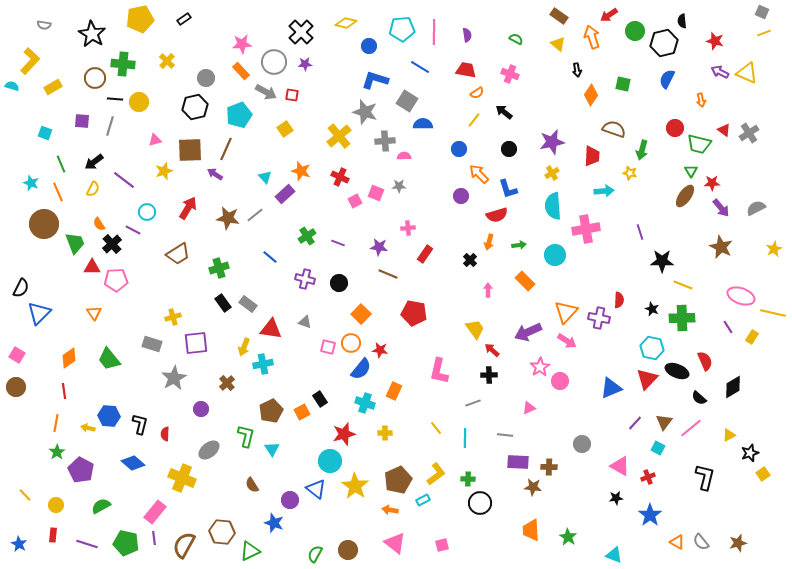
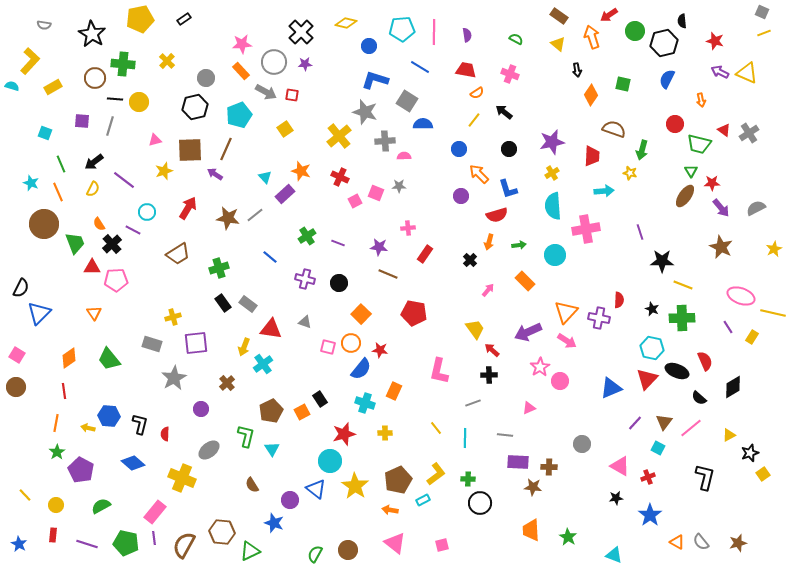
red circle at (675, 128): moved 4 px up
pink arrow at (488, 290): rotated 40 degrees clockwise
cyan cross at (263, 364): rotated 24 degrees counterclockwise
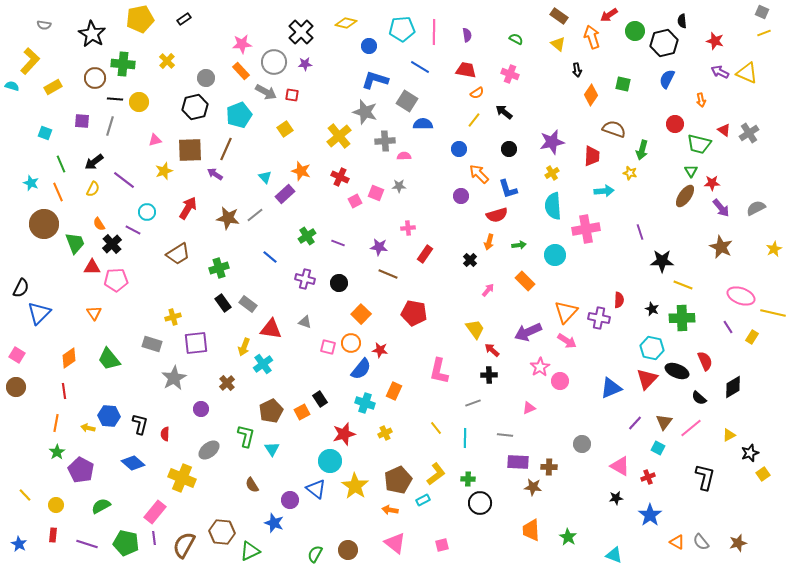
yellow cross at (385, 433): rotated 24 degrees counterclockwise
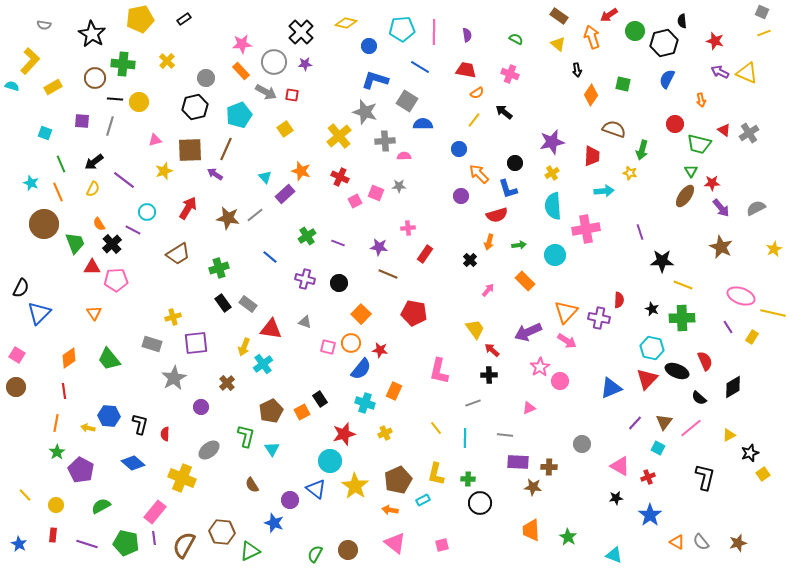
black circle at (509, 149): moved 6 px right, 14 px down
purple circle at (201, 409): moved 2 px up
yellow L-shape at (436, 474): rotated 140 degrees clockwise
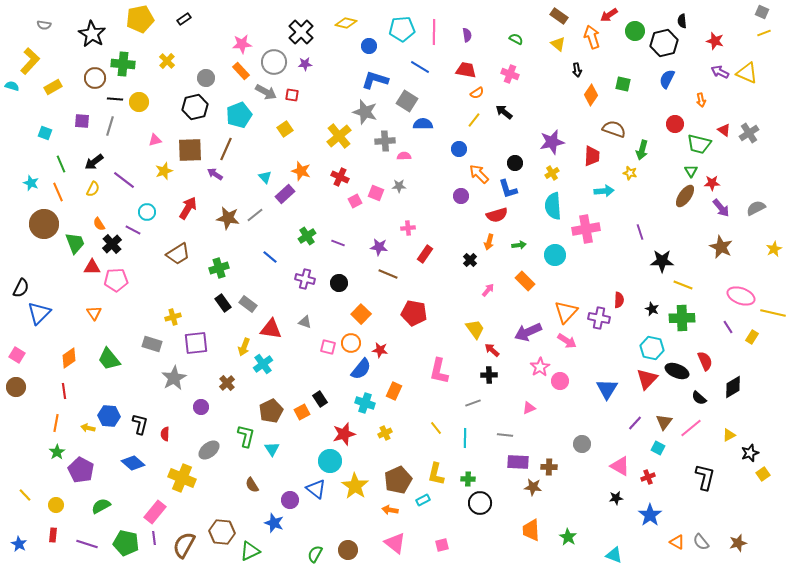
blue triangle at (611, 388): moved 4 px left, 1 px down; rotated 35 degrees counterclockwise
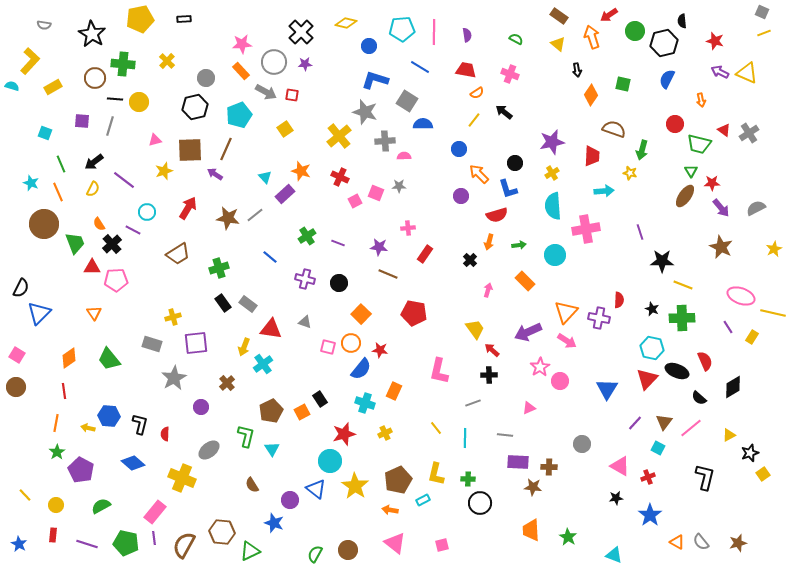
black rectangle at (184, 19): rotated 32 degrees clockwise
pink arrow at (488, 290): rotated 24 degrees counterclockwise
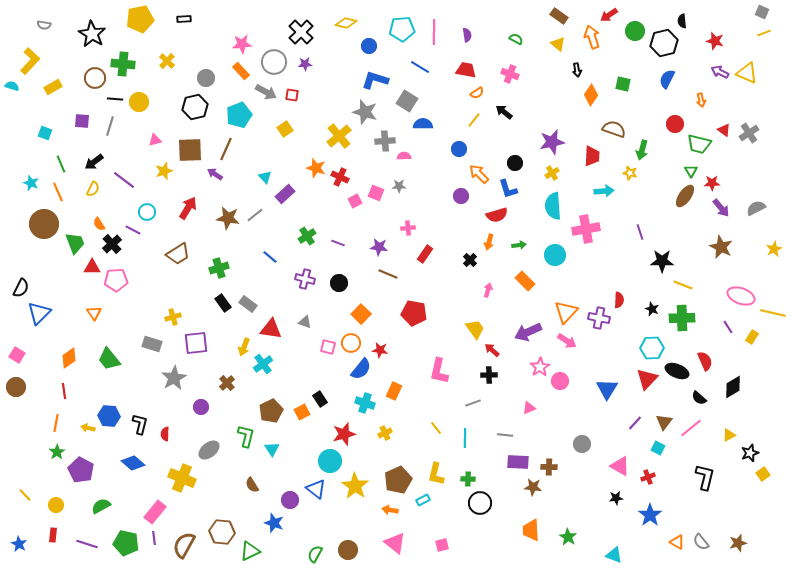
orange star at (301, 171): moved 15 px right, 3 px up
cyan hexagon at (652, 348): rotated 15 degrees counterclockwise
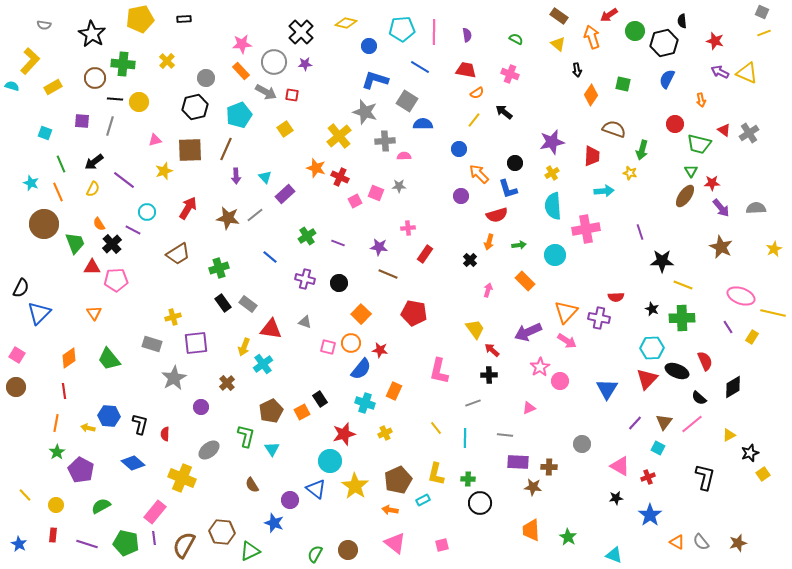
purple arrow at (215, 174): moved 21 px right, 2 px down; rotated 126 degrees counterclockwise
gray semicircle at (756, 208): rotated 24 degrees clockwise
red semicircle at (619, 300): moved 3 px left, 3 px up; rotated 84 degrees clockwise
pink line at (691, 428): moved 1 px right, 4 px up
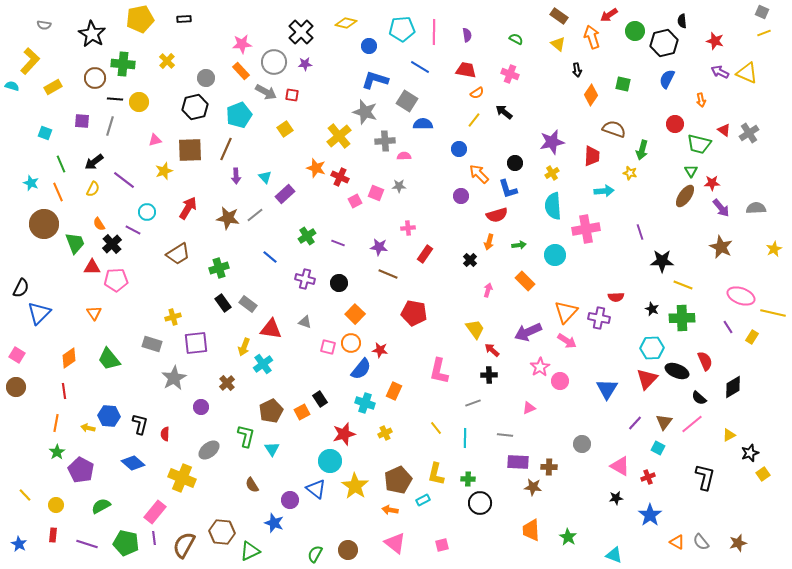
orange square at (361, 314): moved 6 px left
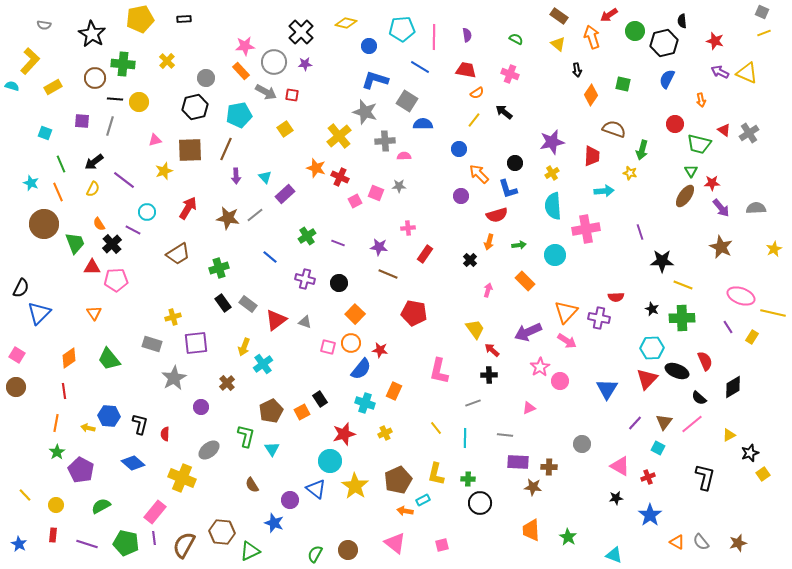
pink line at (434, 32): moved 5 px down
pink star at (242, 44): moved 3 px right, 2 px down
cyan pentagon at (239, 115): rotated 10 degrees clockwise
red triangle at (271, 329): moved 5 px right, 9 px up; rotated 45 degrees counterclockwise
orange arrow at (390, 510): moved 15 px right, 1 px down
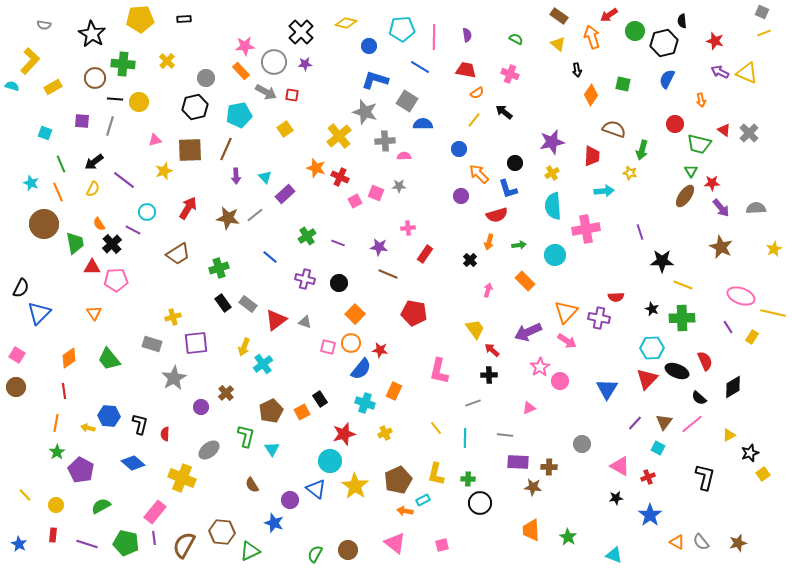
yellow pentagon at (140, 19): rotated 8 degrees clockwise
gray cross at (749, 133): rotated 12 degrees counterclockwise
green trapezoid at (75, 243): rotated 10 degrees clockwise
brown cross at (227, 383): moved 1 px left, 10 px down
